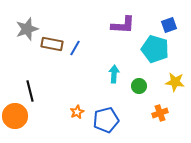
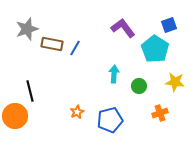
purple L-shape: moved 3 px down; rotated 130 degrees counterclockwise
cyan pentagon: rotated 16 degrees clockwise
blue pentagon: moved 4 px right
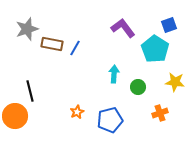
green circle: moved 1 px left, 1 px down
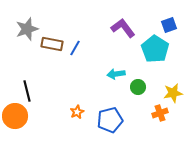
cyan arrow: moved 2 px right; rotated 102 degrees counterclockwise
yellow star: moved 2 px left, 11 px down; rotated 18 degrees counterclockwise
black line: moved 3 px left
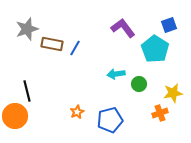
green circle: moved 1 px right, 3 px up
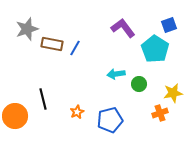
black line: moved 16 px right, 8 px down
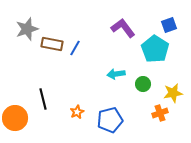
green circle: moved 4 px right
orange circle: moved 2 px down
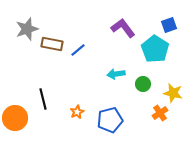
blue line: moved 3 px right, 2 px down; rotated 21 degrees clockwise
yellow star: rotated 24 degrees clockwise
orange cross: rotated 14 degrees counterclockwise
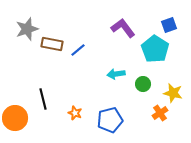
orange star: moved 2 px left, 1 px down; rotated 24 degrees counterclockwise
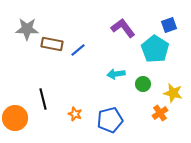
gray star: rotated 20 degrees clockwise
orange star: moved 1 px down
